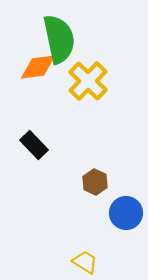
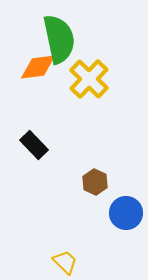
yellow cross: moved 1 px right, 2 px up
yellow trapezoid: moved 20 px left; rotated 12 degrees clockwise
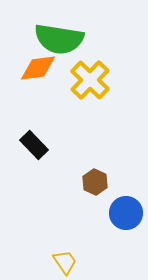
green semicircle: rotated 111 degrees clockwise
orange diamond: moved 1 px down
yellow cross: moved 1 px right, 1 px down
yellow trapezoid: rotated 12 degrees clockwise
